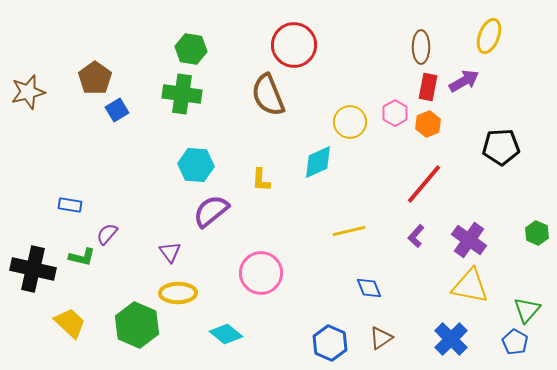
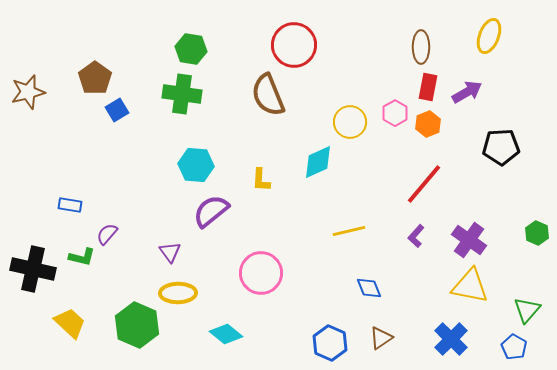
purple arrow at (464, 81): moved 3 px right, 11 px down
blue pentagon at (515, 342): moved 1 px left, 5 px down
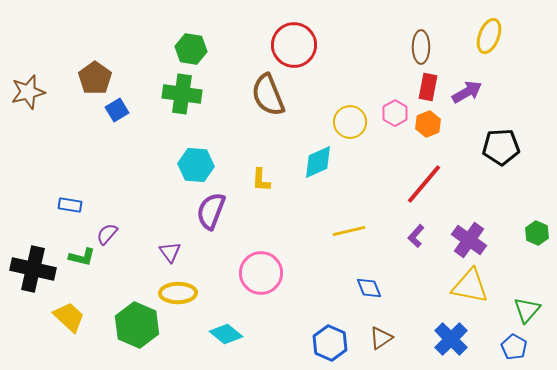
purple semicircle at (211, 211): rotated 30 degrees counterclockwise
yellow trapezoid at (70, 323): moved 1 px left, 6 px up
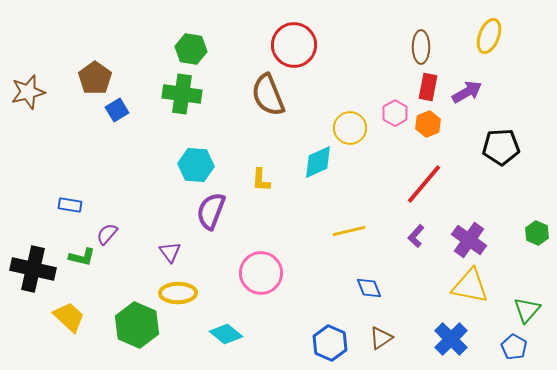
yellow circle at (350, 122): moved 6 px down
